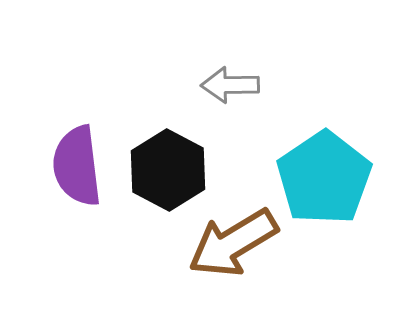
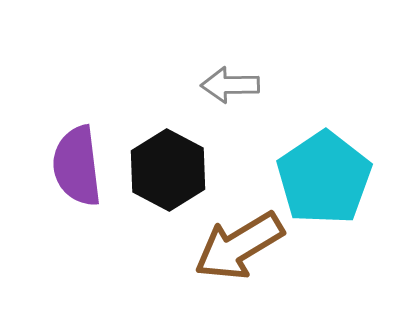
brown arrow: moved 6 px right, 3 px down
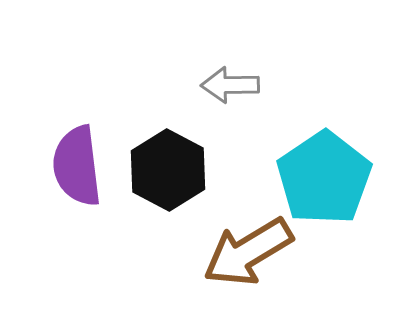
brown arrow: moved 9 px right, 6 px down
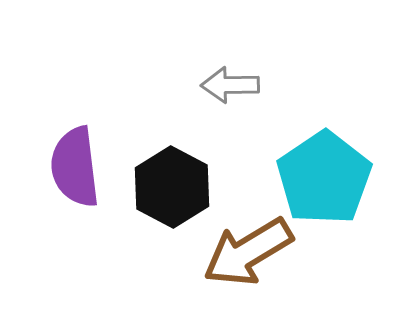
purple semicircle: moved 2 px left, 1 px down
black hexagon: moved 4 px right, 17 px down
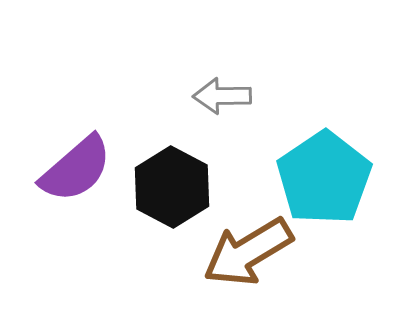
gray arrow: moved 8 px left, 11 px down
purple semicircle: moved 1 px right, 2 px down; rotated 124 degrees counterclockwise
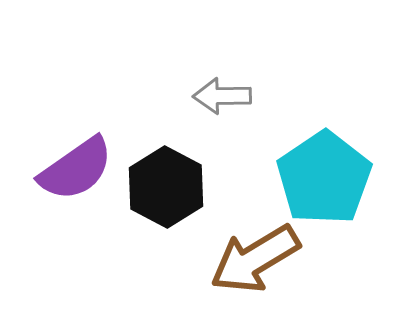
purple semicircle: rotated 6 degrees clockwise
black hexagon: moved 6 px left
brown arrow: moved 7 px right, 7 px down
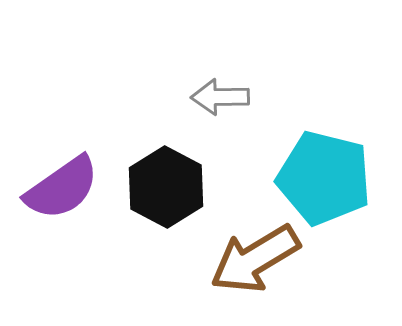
gray arrow: moved 2 px left, 1 px down
purple semicircle: moved 14 px left, 19 px down
cyan pentagon: rotated 24 degrees counterclockwise
